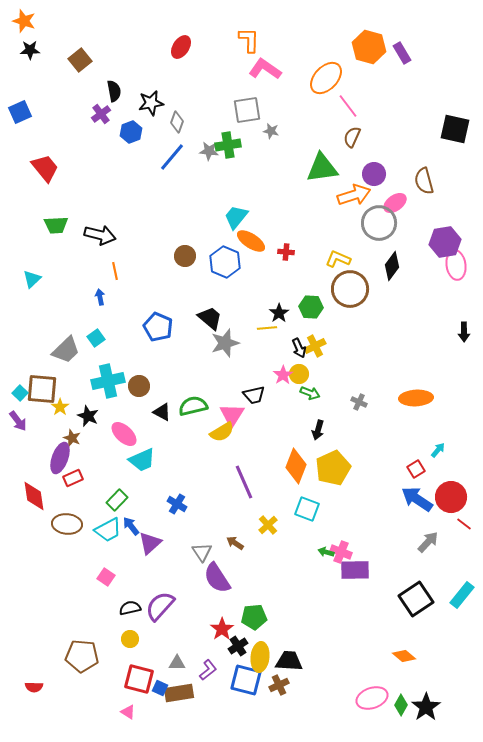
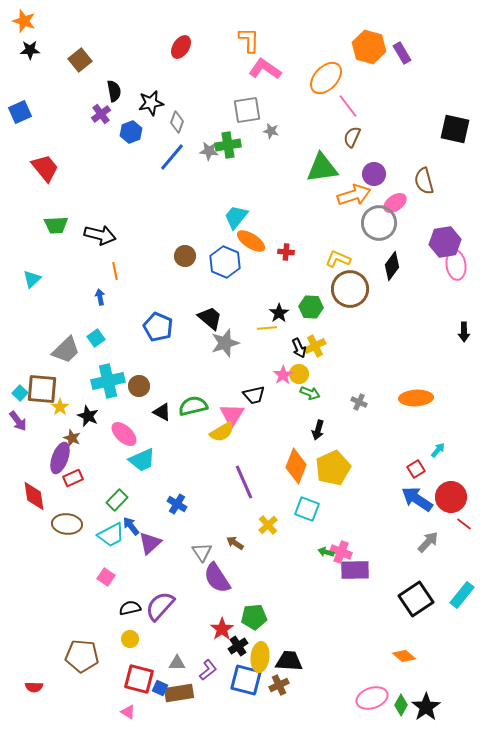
cyan trapezoid at (108, 530): moved 3 px right, 5 px down
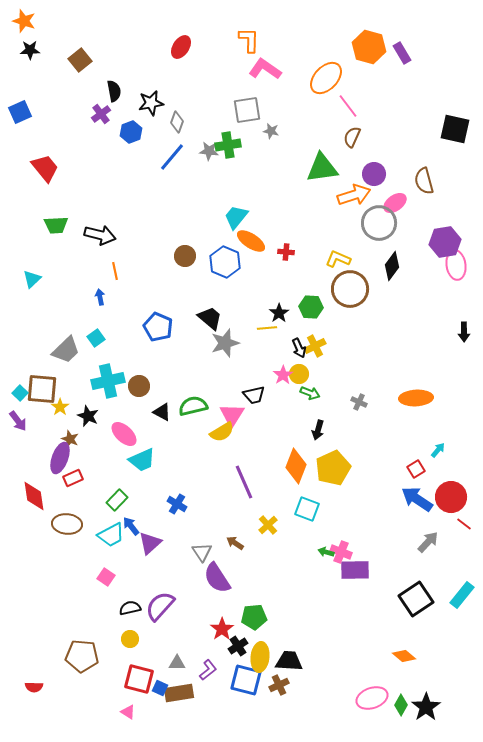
brown star at (72, 438): moved 2 px left, 1 px down
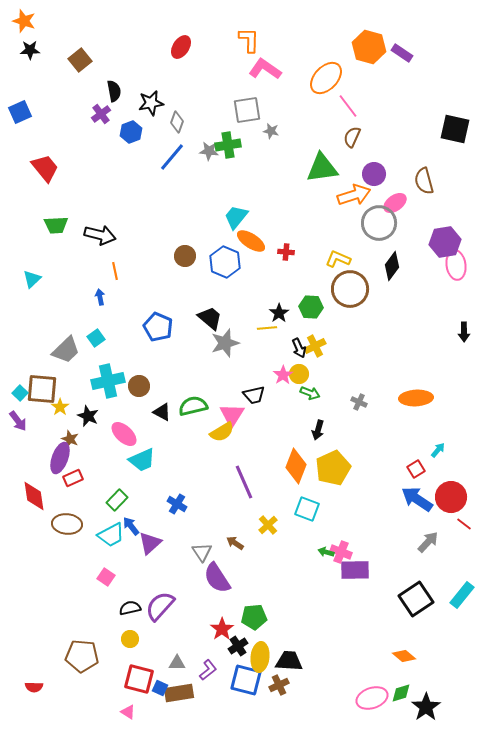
purple rectangle at (402, 53): rotated 25 degrees counterclockwise
green diamond at (401, 705): moved 12 px up; rotated 45 degrees clockwise
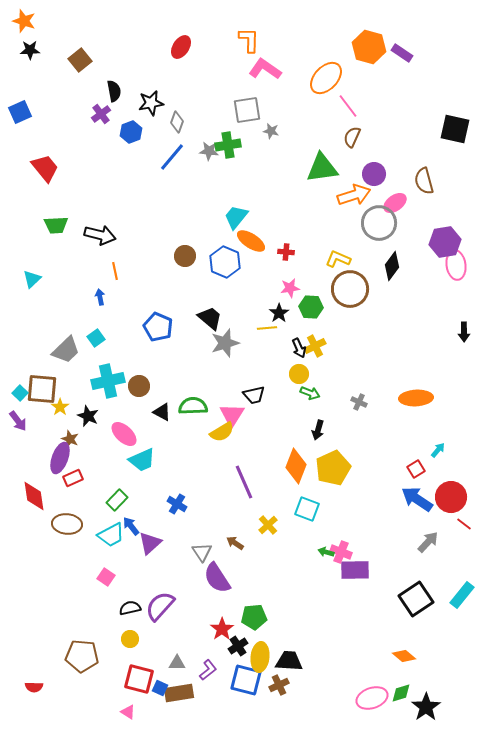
pink star at (283, 375): moved 7 px right, 87 px up; rotated 24 degrees clockwise
green semicircle at (193, 406): rotated 12 degrees clockwise
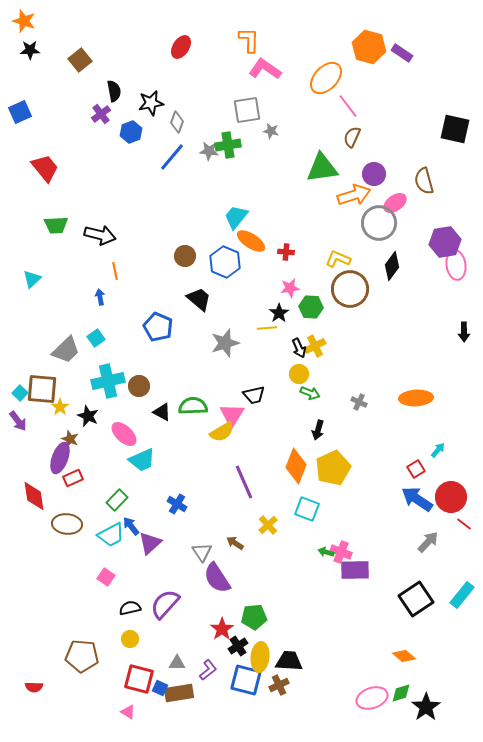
black trapezoid at (210, 318): moved 11 px left, 19 px up
purple semicircle at (160, 606): moved 5 px right, 2 px up
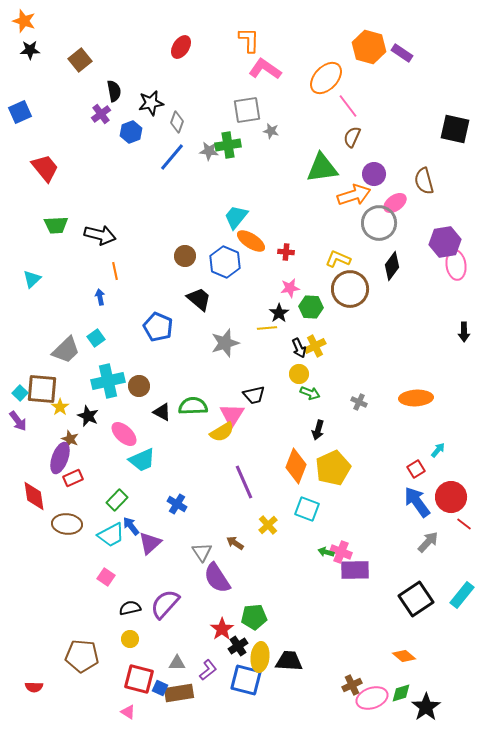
blue arrow at (417, 499): moved 3 px down; rotated 20 degrees clockwise
brown cross at (279, 685): moved 73 px right
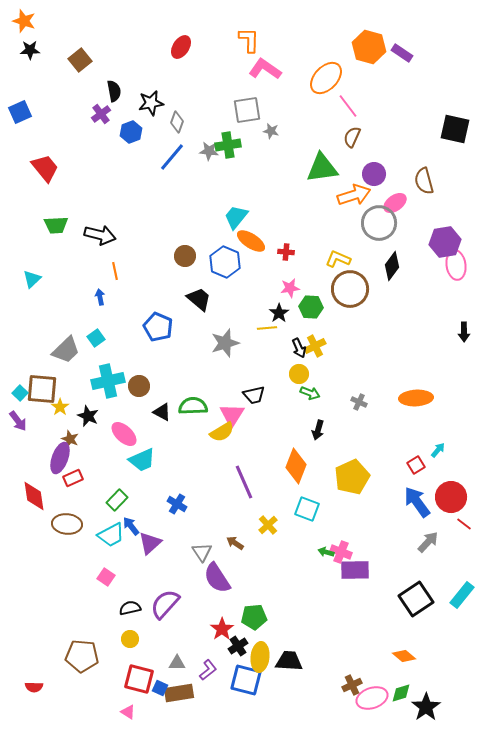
yellow pentagon at (333, 468): moved 19 px right, 9 px down
red square at (416, 469): moved 4 px up
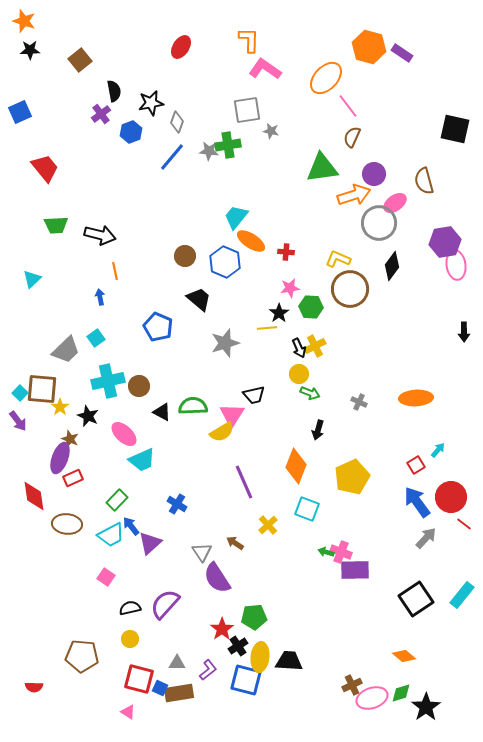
gray arrow at (428, 542): moved 2 px left, 4 px up
